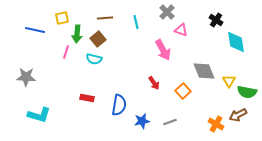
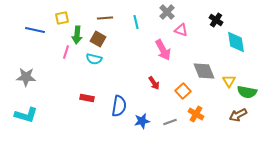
green arrow: moved 1 px down
brown square: rotated 21 degrees counterclockwise
blue semicircle: moved 1 px down
cyan L-shape: moved 13 px left
orange cross: moved 20 px left, 10 px up
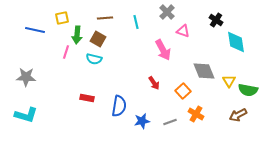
pink triangle: moved 2 px right, 1 px down
green semicircle: moved 1 px right, 2 px up
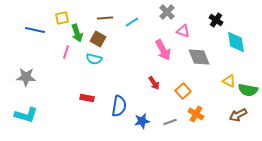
cyan line: moved 4 px left; rotated 72 degrees clockwise
green arrow: moved 2 px up; rotated 24 degrees counterclockwise
gray diamond: moved 5 px left, 14 px up
yellow triangle: rotated 32 degrees counterclockwise
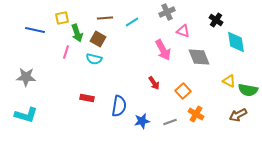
gray cross: rotated 21 degrees clockwise
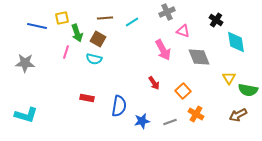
blue line: moved 2 px right, 4 px up
gray star: moved 1 px left, 14 px up
yellow triangle: moved 3 px up; rotated 32 degrees clockwise
